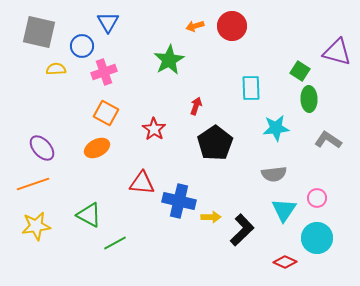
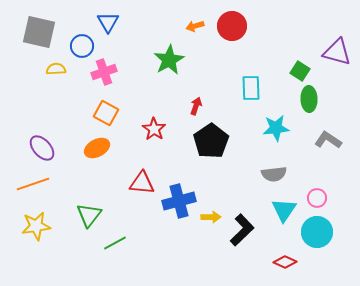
black pentagon: moved 4 px left, 2 px up
blue cross: rotated 28 degrees counterclockwise
green triangle: rotated 40 degrees clockwise
cyan circle: moved 6 px up
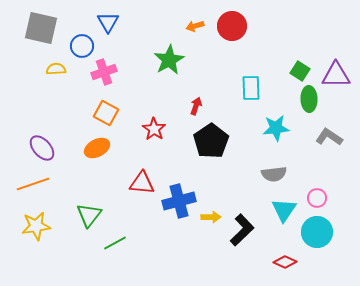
gray square: moved 2 px right, 4 px up
purple triangle: moved 1 px left, 23 px down; rotated 16 degrees counterclockwise
gray L-shape: moved 1 px right, 3 px up
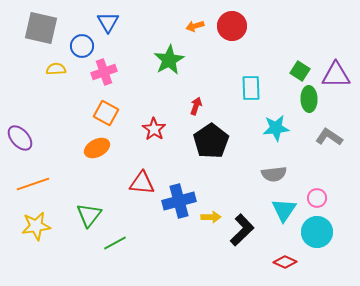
purple ellipse: moved 22 px left, 10 px up
